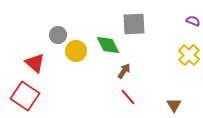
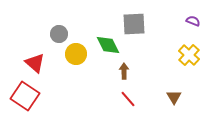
gray circle: moved 1 px right, 1 px up
yellow circle: moved 3 px down
brown arrow: rotated 35 degrees counterclockwise
red line: moved 2 px down
brown triangle: moved 8 px up
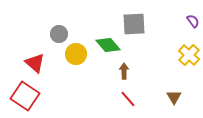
purple semicircle: rotated 32 degrees clockwise
green diamond: rotated 15 degrees counterclockwise
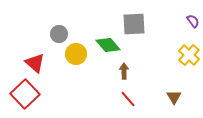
red square: moved 2 px up; rotated 12 degrees clockwise
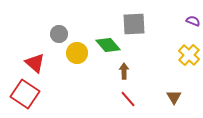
purple semicircle: rotated 32 degrees counterclockwise
yellow circle: moved 1 px right, 1 px up
red square: rotated 12 degrees counterclockwise
